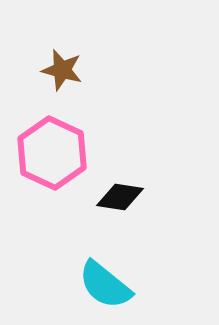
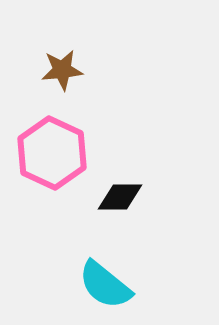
brown star: rotated 21 degrees counterclockwise
black diamond: rotated 9 degrees counterclockwise
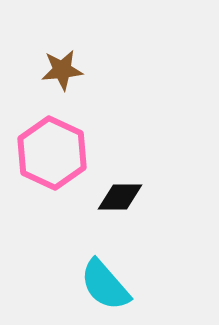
cyan semicircle: rotated 10 degrees clockwise
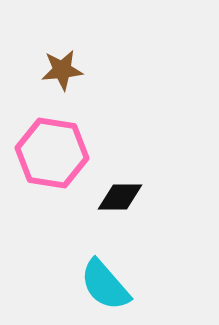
pink hexagon: rotated 16 degrees counterclockwise
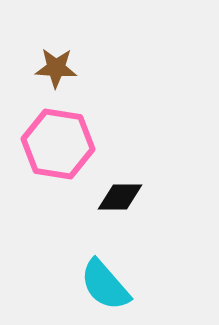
brown star: moved 6 px left, 2 px up; rotated 9 degrees clockwise
pink hexagon: moved 6 px right, 9 px up
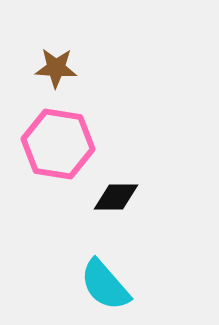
black diamond: moved 4 px left
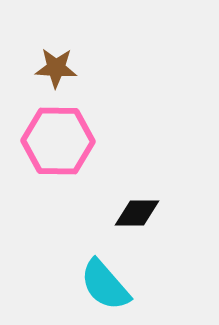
pink hexagon: moved 3 px up; rotated 8 degrees counterclockwise
black diamond: moved 21 px right, 16 px down
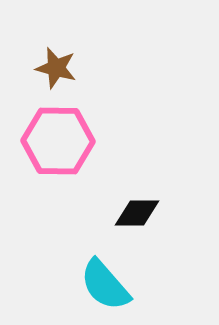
brown star: rotated 12 degrees clockwise
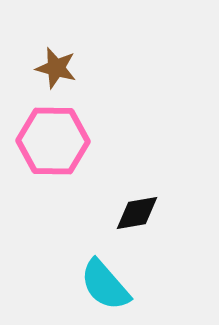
pink hexagon: moved 5 px left
black diamond: rotated 9 degrees counterclockwise
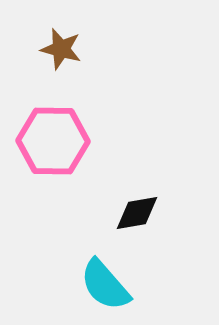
brown star: moved 5 px right, 19 px up
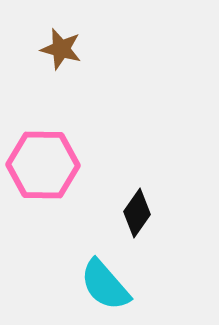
pink hexagon: moved 10 px left, 24 px down
black diamond: rotated 45 degrees counterclockwise
